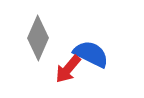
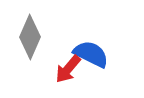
gray diamond: moved 8 px left, 1 px up
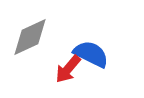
gray diamond: rotated 42 degrees clockwise
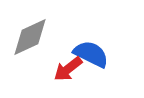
red arrow: rotated 12 degrees clockwise
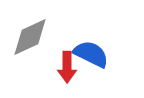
red arrow: moved 1 px left, 2 px up; rotated 52 degrees counterclockwise
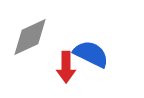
red arrow: moved 1 px left
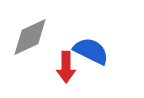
blue semicircle: moved 3 px up
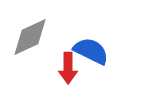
red arrow: moved 2 px right, 1 px down
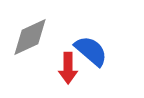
blue semicircle: rotated 15 degrees clockwise
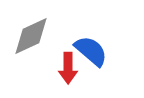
gray diamond: moved 1 px right, 1 px up
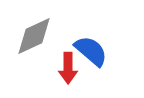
gray diamond: moved 3 px right
